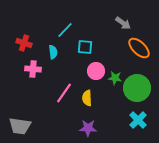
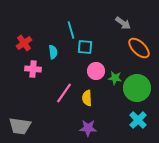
cyan line: moved 6 px right; rotated 60 degrees counterclockwise
red cross: rotated 35 degrees clockwise
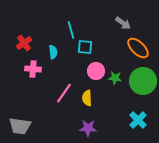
orange ellipse: moved 1 px left
green circle: moved 6 px right, 7 px up
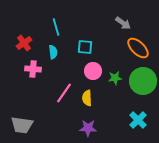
cyan line: moved 15 px left, 3 px up
pink circle: moved 3 px left
green star: rotated 16 degrees counterclockwise
gray trapezoid: moved 2 px right, 1 px up
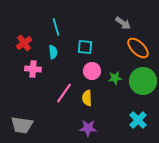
pink circle: moved 1 px left
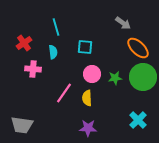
pink circle: moved 3 px down
green circle: moved 4 px up
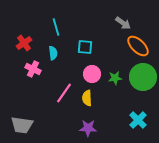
orange ellipse: moved 2 px up
cyan semicircle: moved 1 px down
pink cross: rotated 21 degrees clockwise
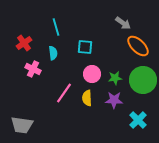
green circle: moved 3 px down
purple star: moved 26 px right, 28 px up
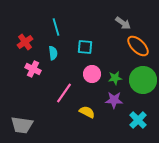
red cross: moved 1 px right, 1 px up
yellow semicircle: moved 14 px down; rotated 119 degrees clockwise
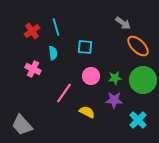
red cross: moved 7 px right, 11 px up
pink circle: moved 1 px left, 2 px down
gray trapezoid: rotated 40 degrees clockwise
